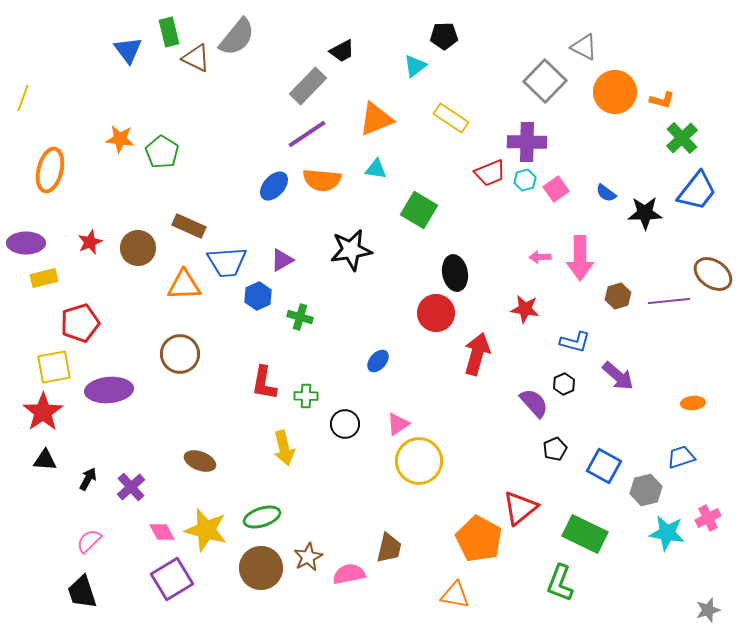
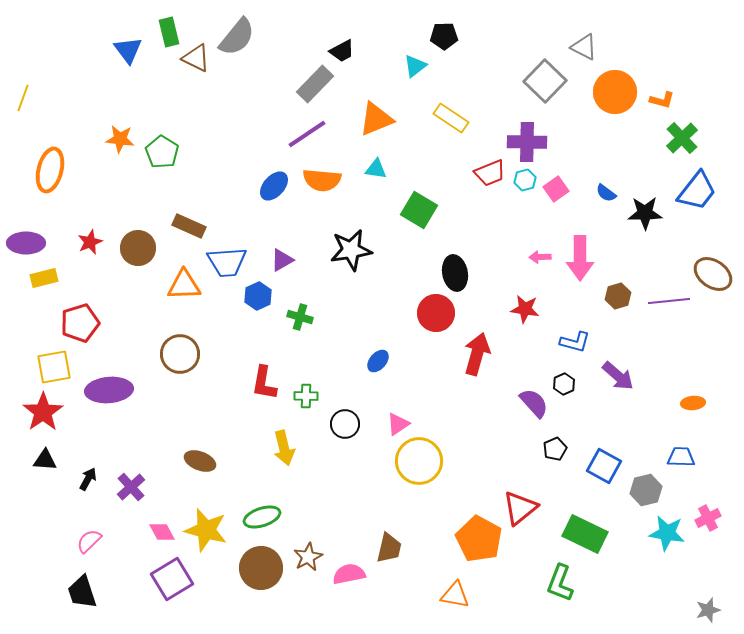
gray rectangle at (308, 86): moved 7 px right, 2 px up
blue trapezoid at (681, 457): rotated 20 degrees clockwise
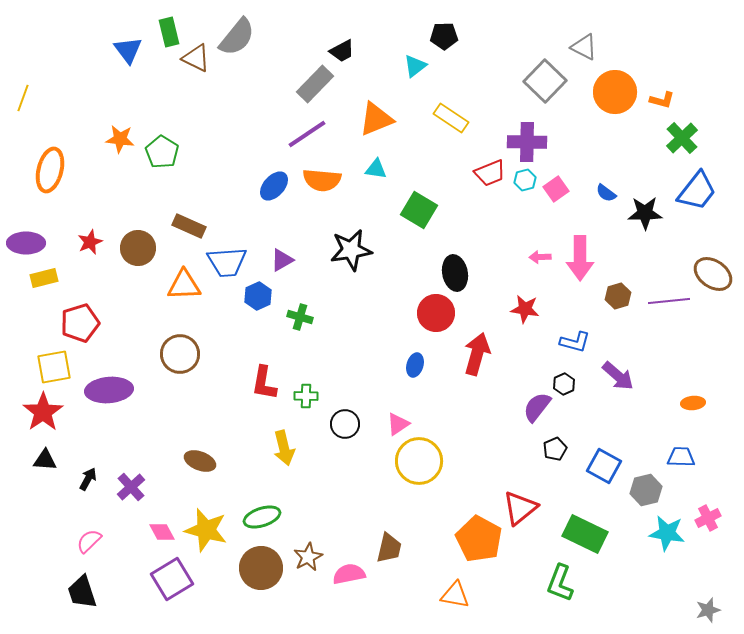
blue ellipse at (378, 361): moved 37 px right, 4 px down; rotated 25 degrees counterclockwise
purple semicircle at (534, 403): moved 3 px right, 4 px down; rotated 100 degrees counterclockwise
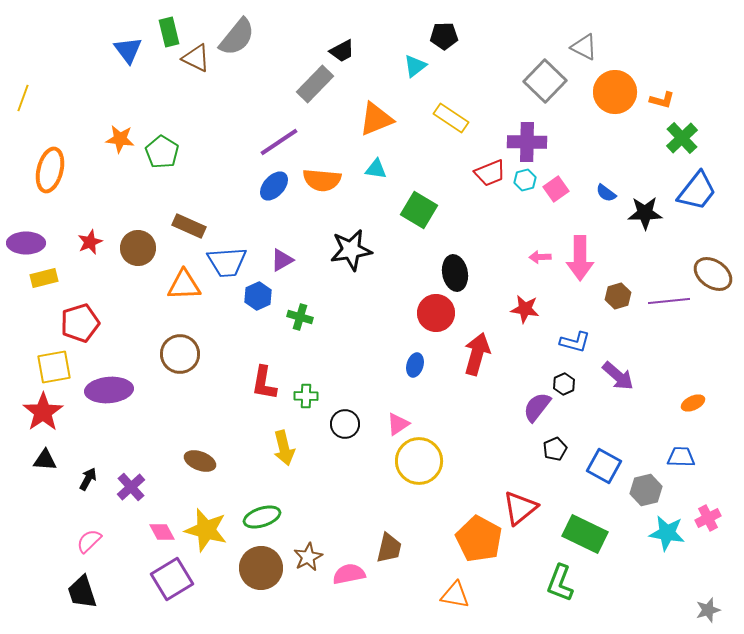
purple line at (307, 134): moved 28 px left, 8 px down
orange ellipse at (693, 403): rotated 20 degrees counterclockwise
